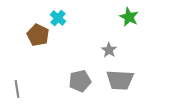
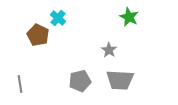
gray line: moved 3 px right, 5 px up
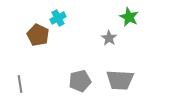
cyan cross: rotated 21 degrees clockwise
gray star: moved 12 px up
